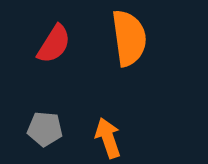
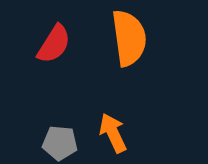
gray pentagon: moved 15 px right, 14 px down
orange arrow: moved 5 px right, 5 px up; rotated 6 degrees counterclockwise
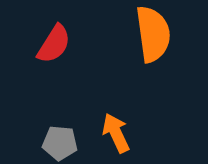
orange semicircle: moved 24 px right, 4 px up
orange arrow: moved 3 px right
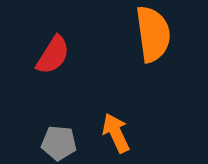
red semicircle: moved 1 px left, 11 px down
gray pentagon: moved 1 px left
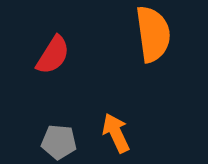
gray pentagon: moved 1 px up
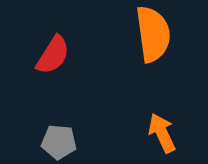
orange arrow: moved 46 px right
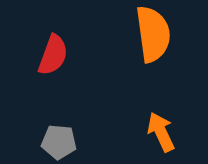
red semicircle: rotated 12 degrees counterclockwise
orange arrow: moved 1 px left, 1 px up
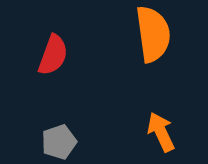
gray pentagon: rotated 24 degrees counterclockwise
